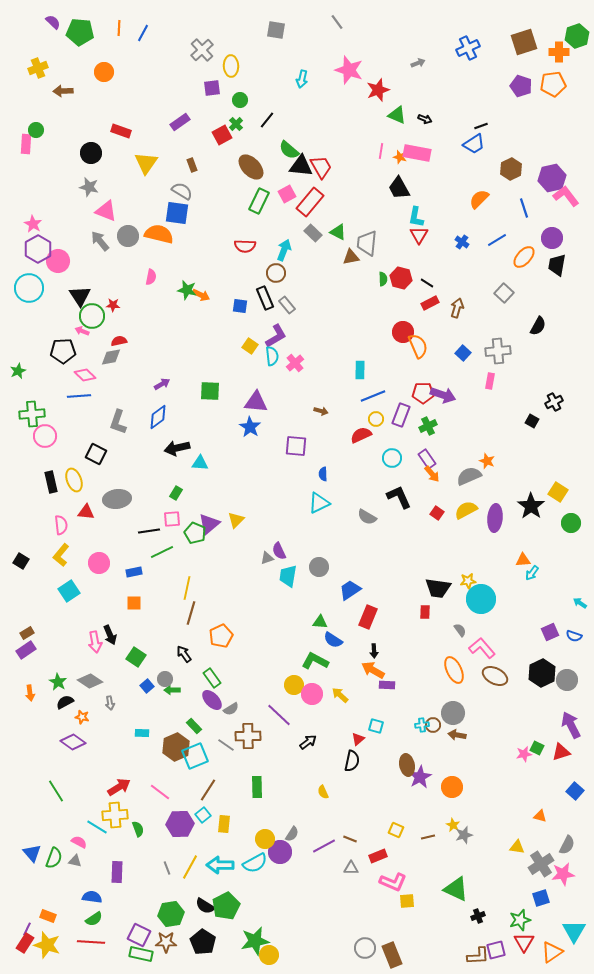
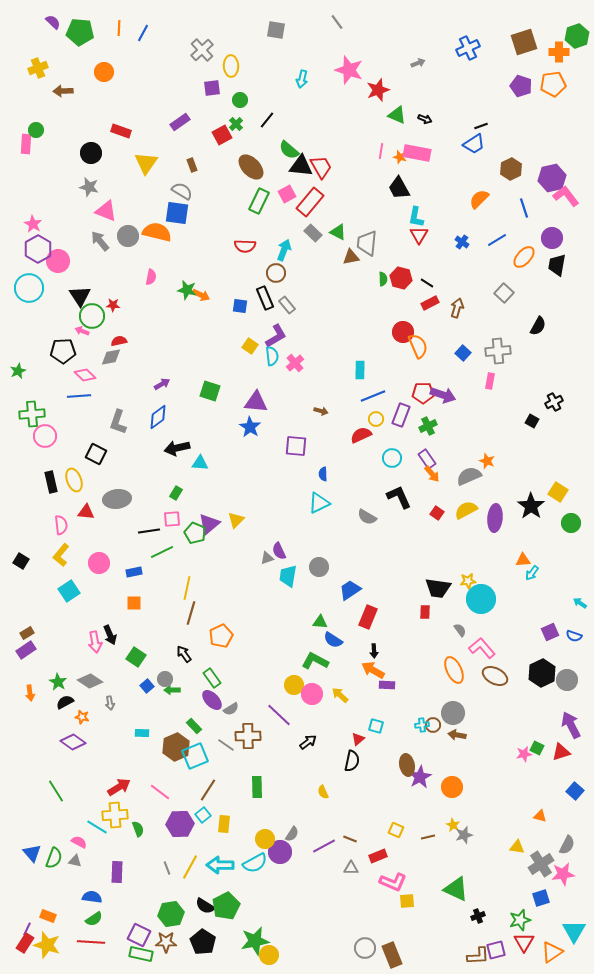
orange semicircle at (159, 234): moved 2 px left, 2 px up
green square at (210, 391): rotated 15 degrees clockwise
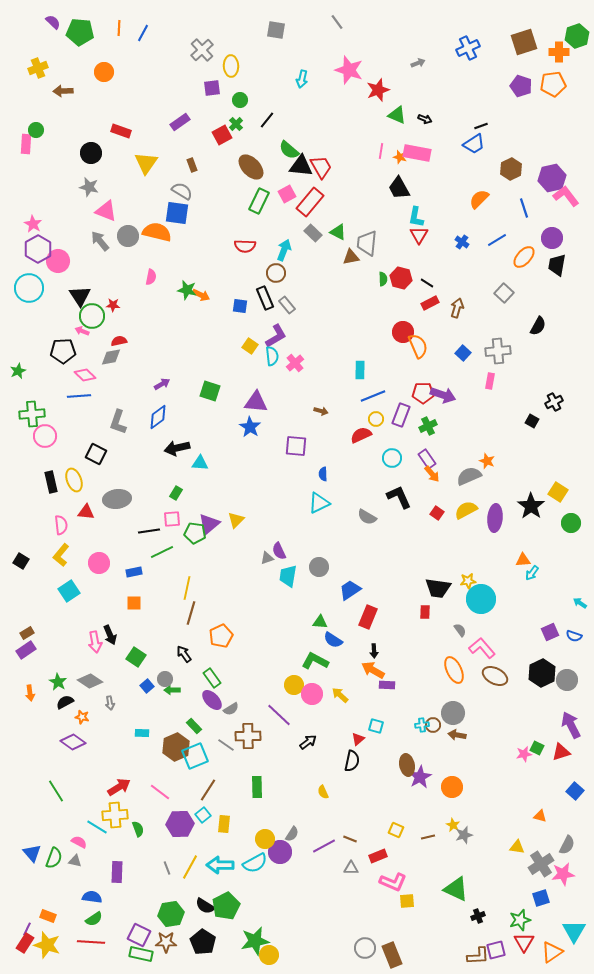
green pentagon at (195, 533): rotated 15 degrees counterclockwise
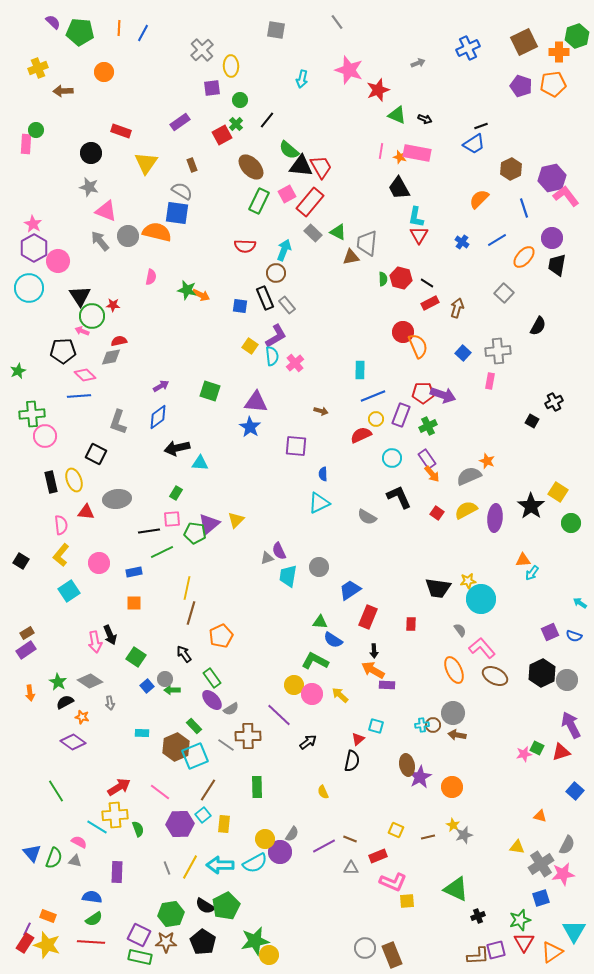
brown square at (524, 42): rotated 8 degrees counterclockwise
purple hexagon at (38, 249): moved 4 px left, 1 px up
purple arrow at (162, 384): moved 1 px left, 2 px down
red rectangle at (425, 612): moved 14 px left, 12 px down
green rectangle at (141, 954): moved 1 px left, 3 px down
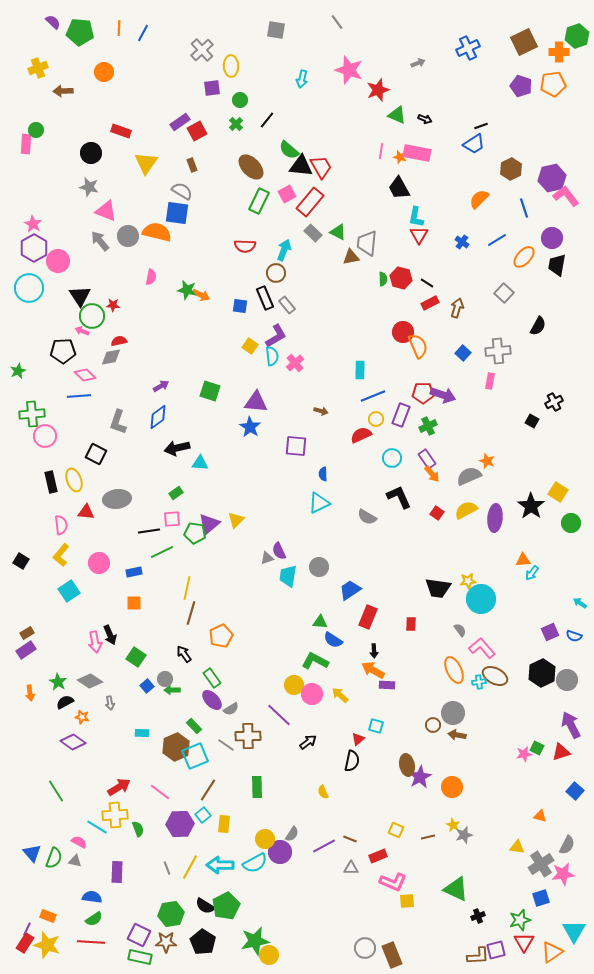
red square at (222, 135): moved 25 px left, 4 px up
green rectangle at (176, 493): rotated 24 degrees clockwise
cyan cross at (422, 725): moved 57 px right, 43 px up
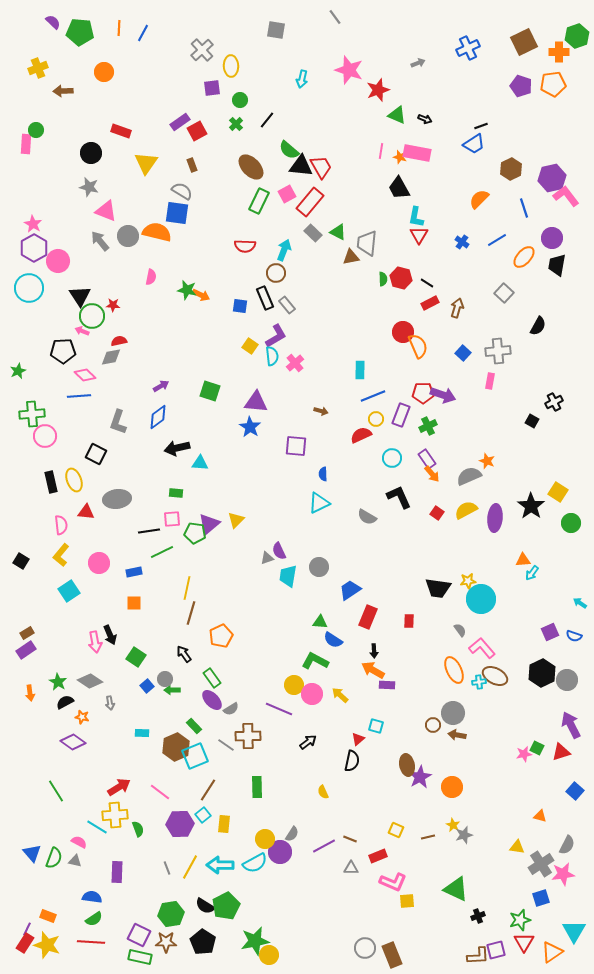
gray line at (337, 22): moved 2 px left, 5 px up
green rectangle at (176, 493): rotated 40 degrees clockwise
red rectangle at (411, 624): moved 2 px left, 3 px up
purple line at (279, 715): moved 6 px up; rotated 20 degrees counterclockwise
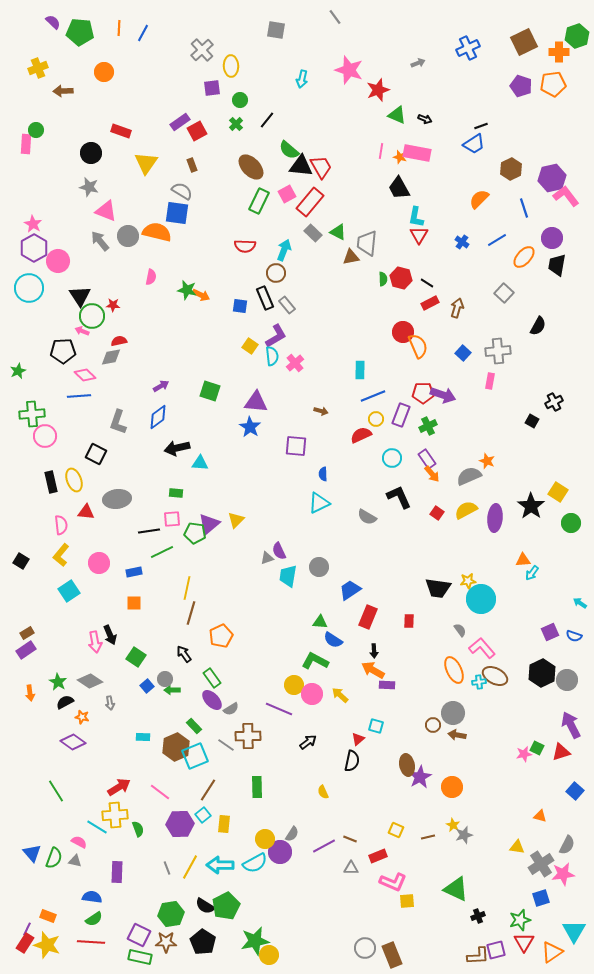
cyan rectangle at (142, 733): moved 1 px right, 4 px down
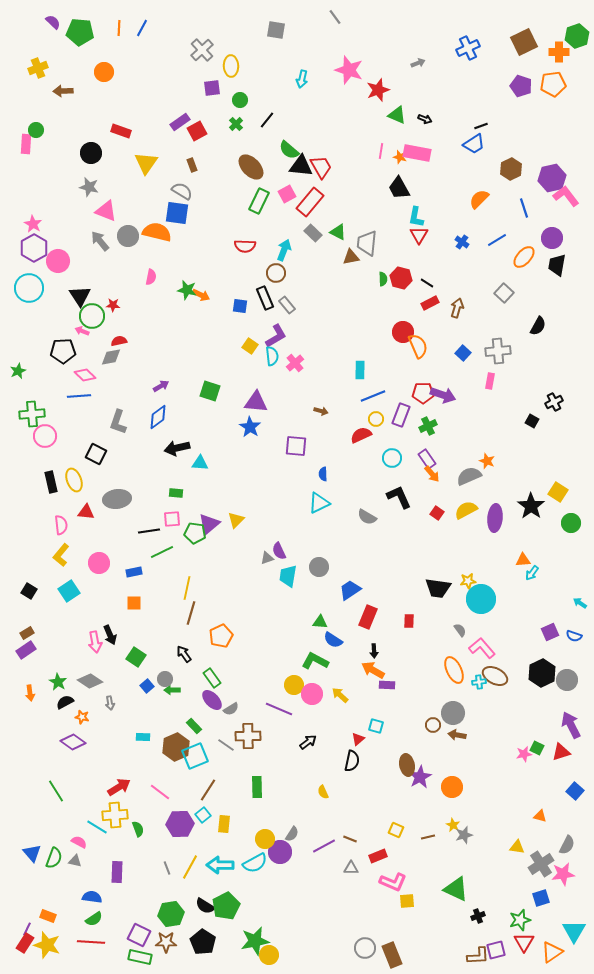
blue line at (143, 33): moved 1 px left, 5 px up
black square at (21, 561): moved 8 px right, 30 px down
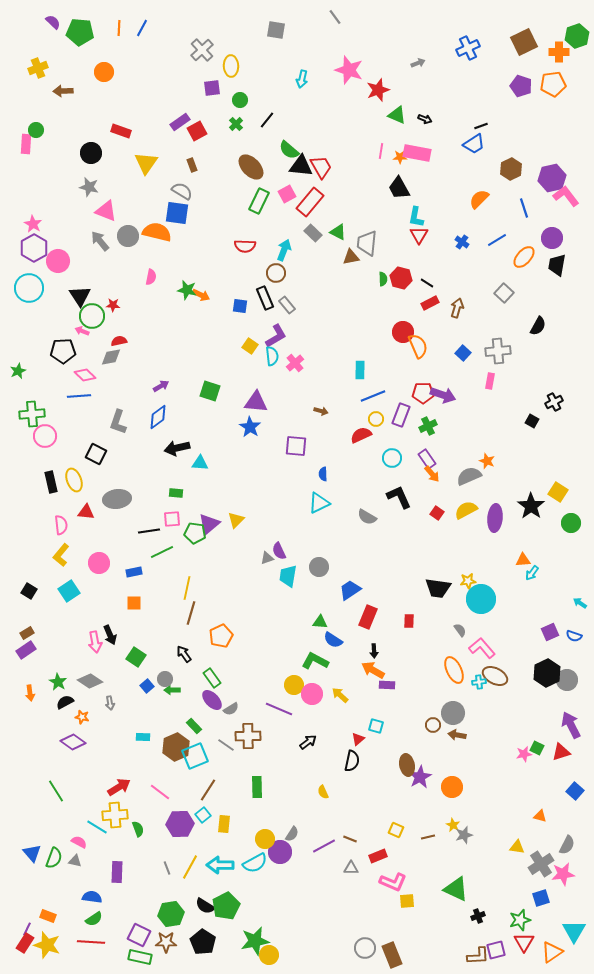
orange star at (400, 157): rotated 16 degrees counterclockwise
black hexagon at (542, 673): moved 5 px right
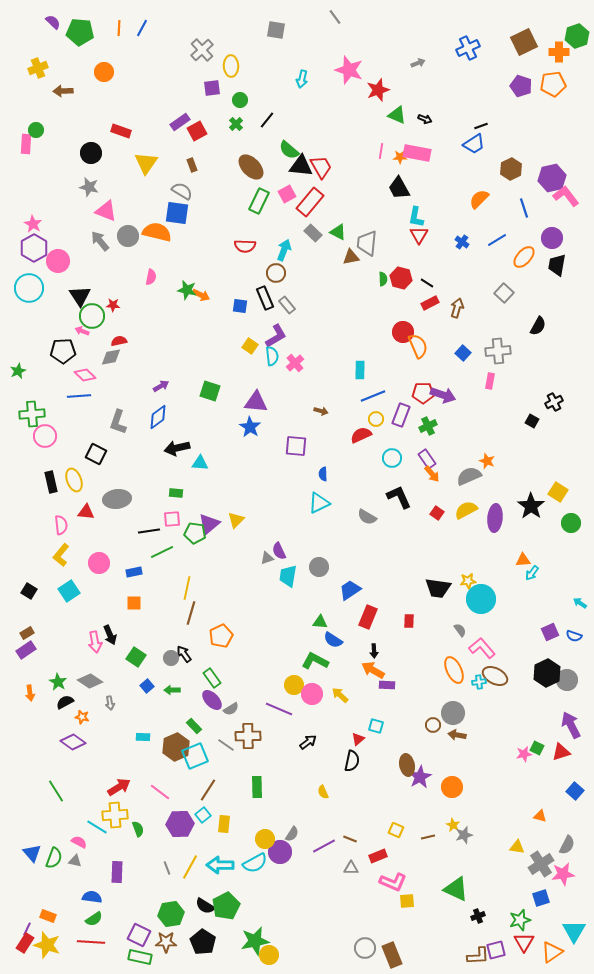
gray circle at (165, 679): moved 6 px right, 21 px up
